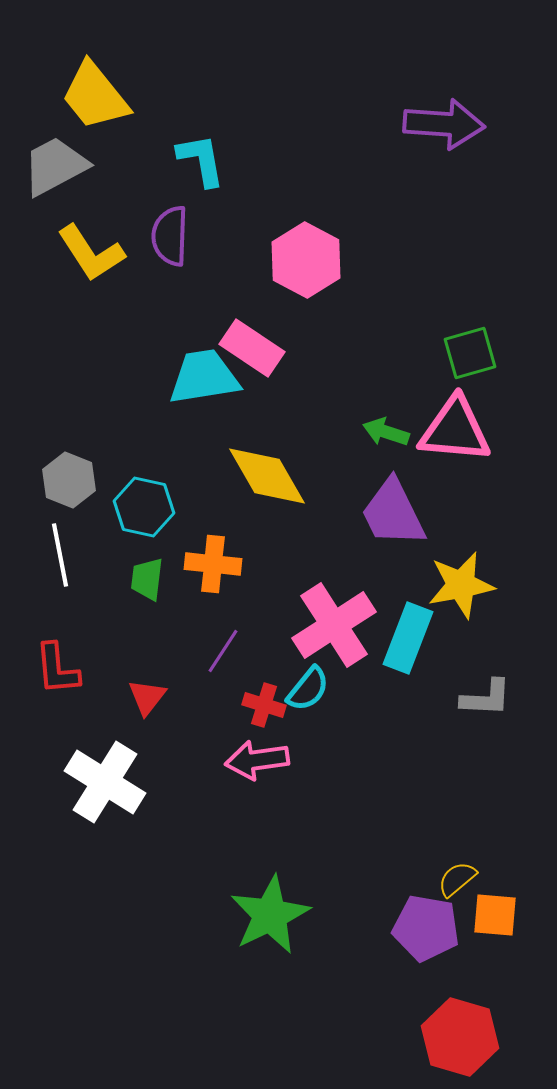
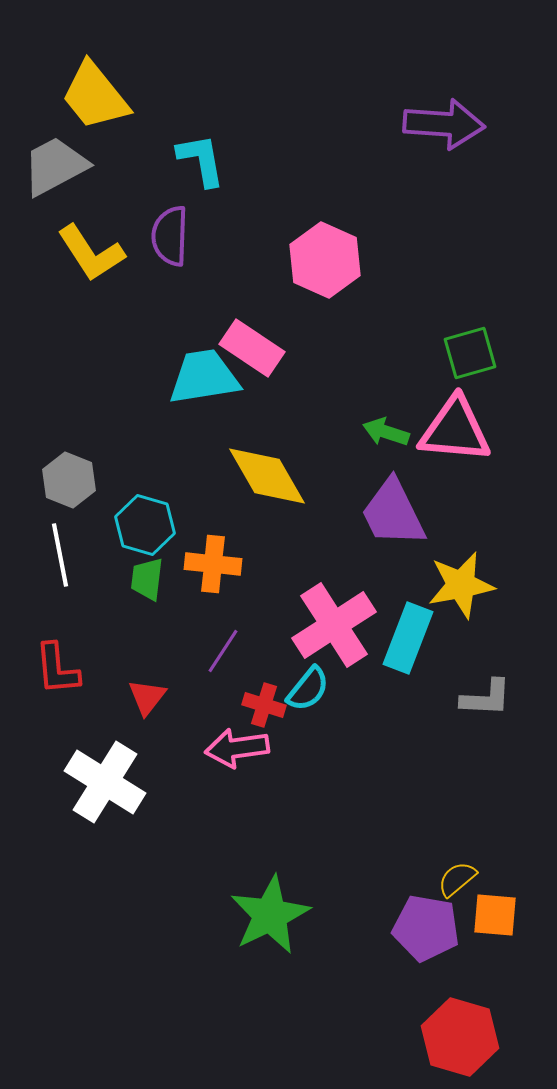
pink hexagon: moved 19 px right; rotated 4 degrees counterclockwise
cyan hexagon: moved 1 px right, 18 px down; rotated 4 degrees clockwise
pink arrow: moved 20 px left, 12 px up
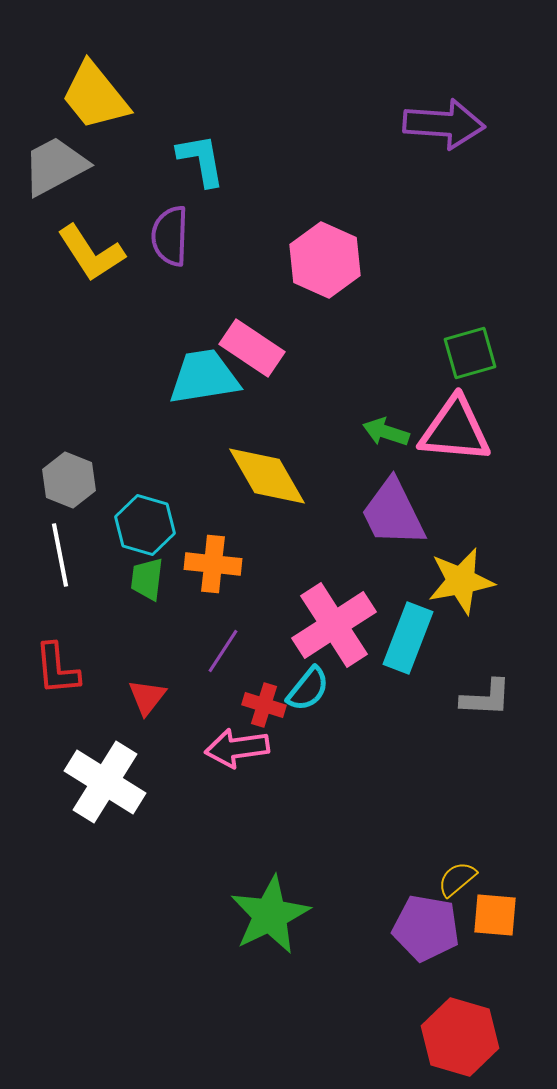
yellow star: moved 4 px up
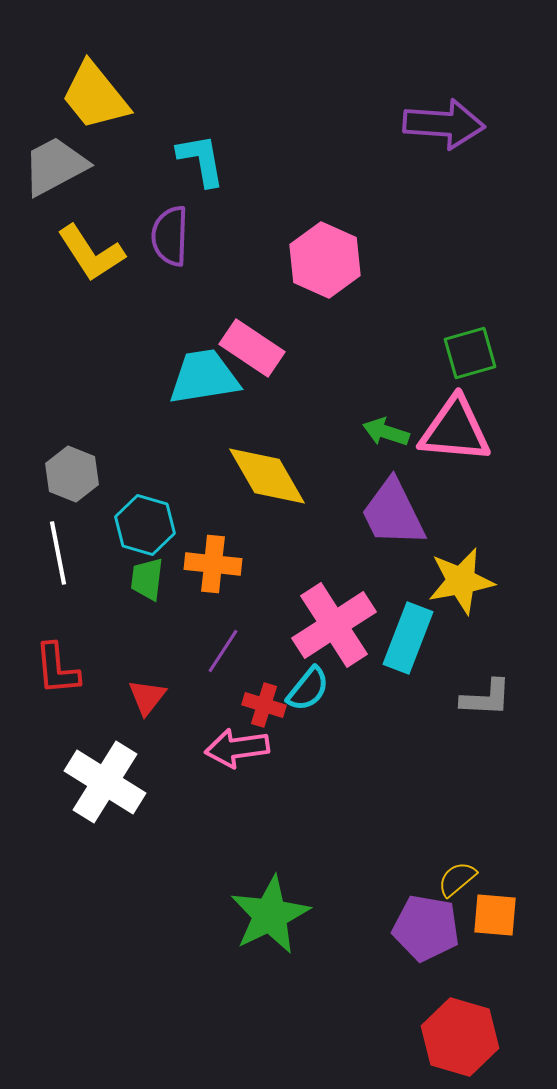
gray hexagon: moved 3 px right, 6 px up
white line: moved 2 px left, 2 px up
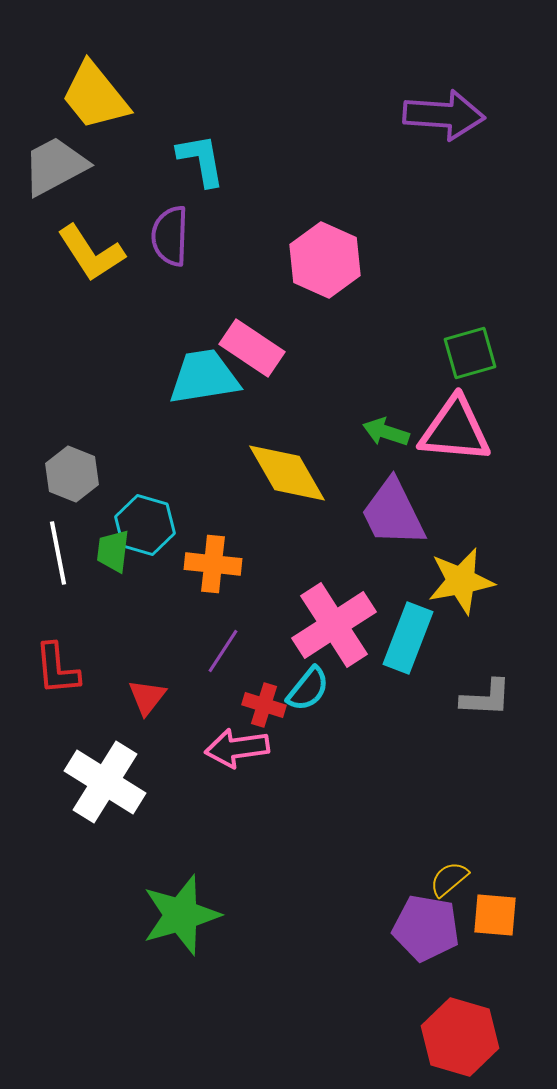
purple arrow: moved 9 px up
yellow diamond: moved 20 px right, 3 px up
green trapezoid: moved 34 px left, 28 px up
yellow semicircle: moved 8 px left
green star: moved 89 px left; rotated 10 degrees clockwise
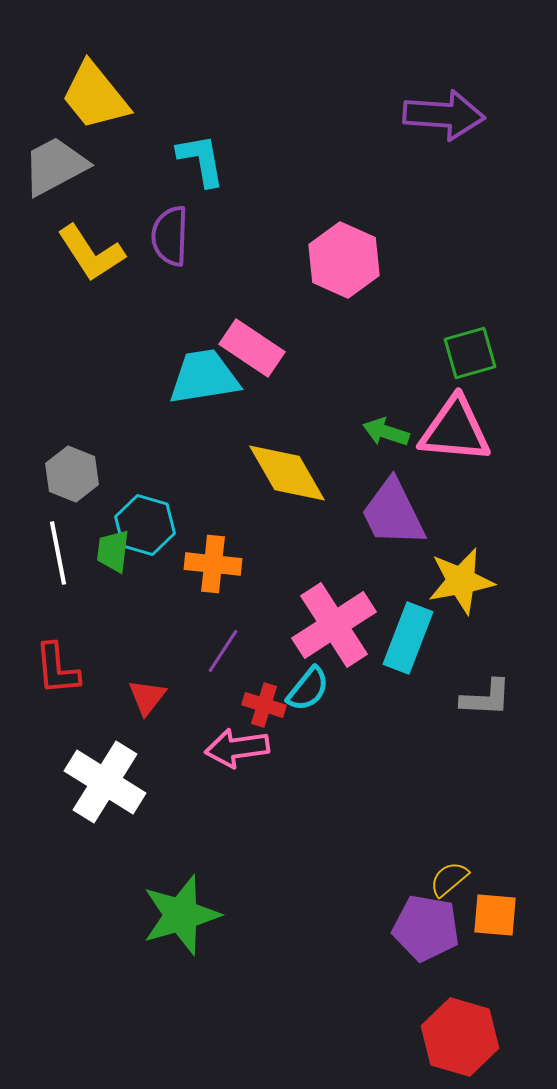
pink hexagon: moved 19 px right
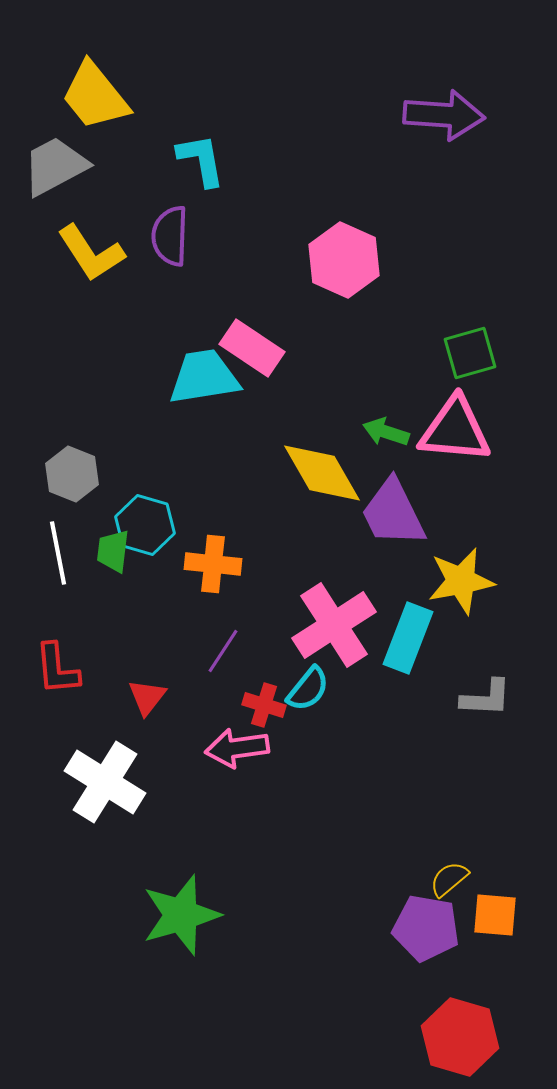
yellow diamond: moved 35 px right
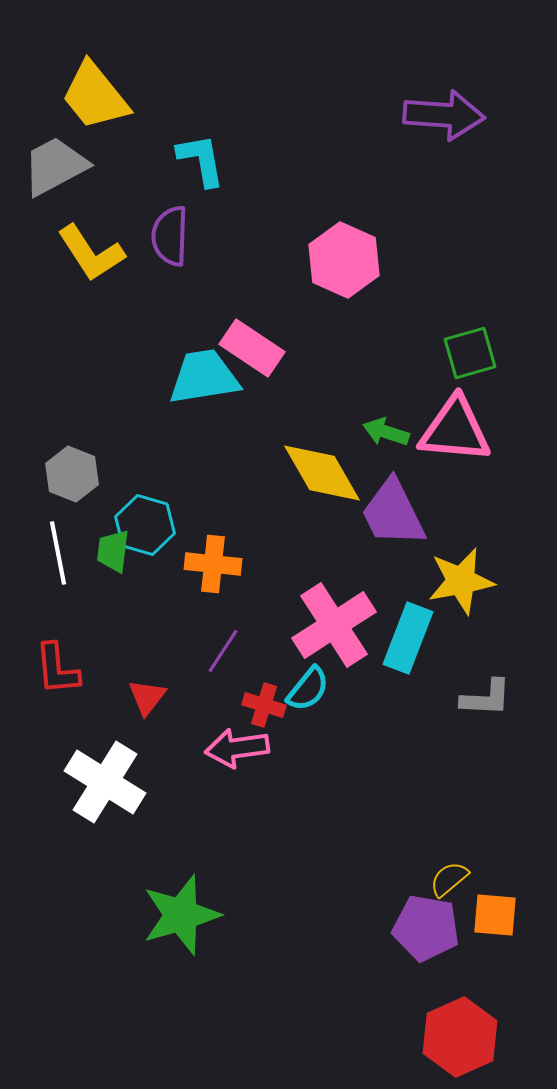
red hexagon: rotated 20 degrees clockwise
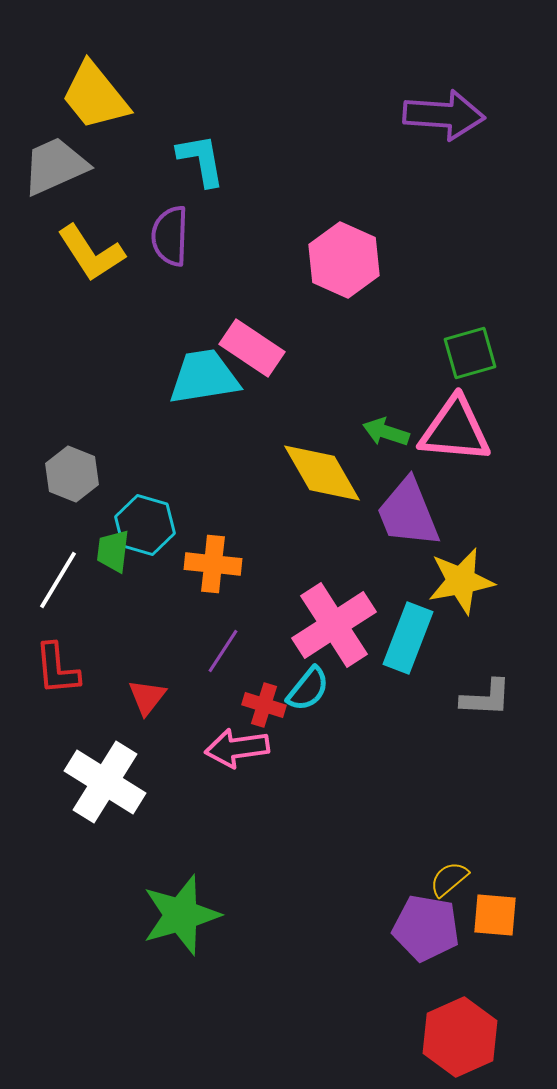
gray trapezoid: rotated 4 degrees clockwise
purple trapezoid: moved 15 px right; rotated 4 degrees clockwise
white line: moved 27 px down; rotated 42 degrees clockwise
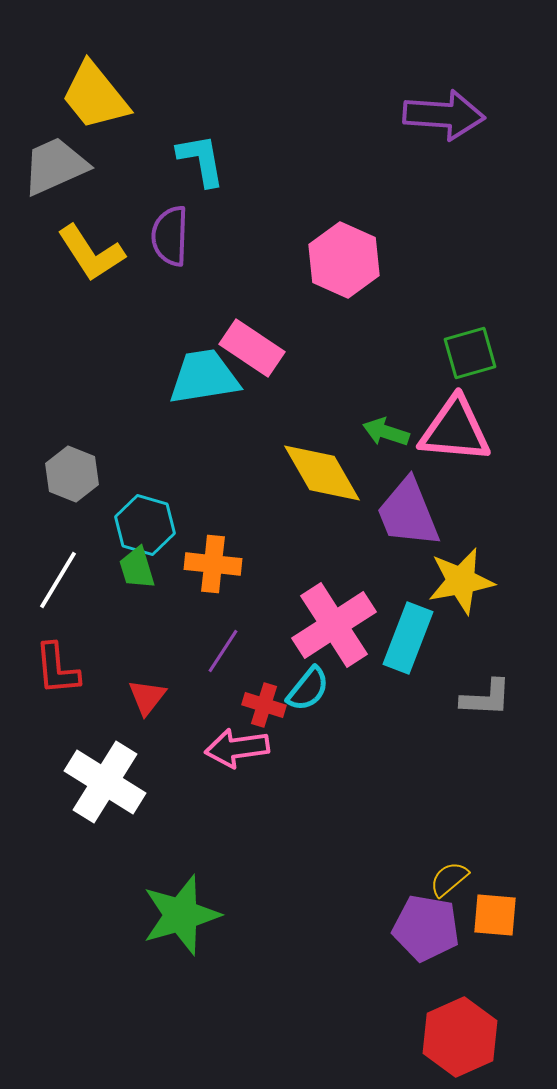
green trapezoid: moved 24 px right, 17 px down; rotated 24 degrees counterclockwise
